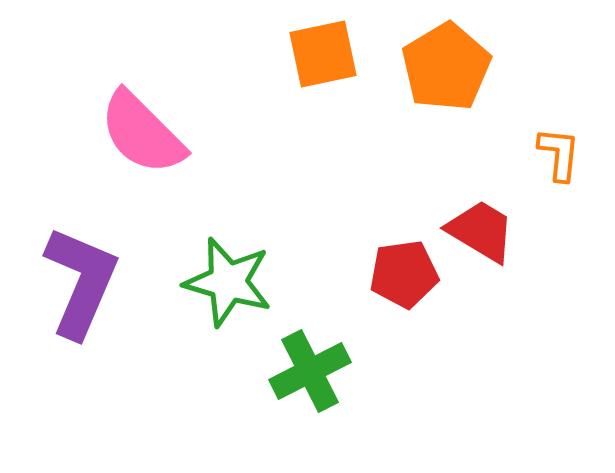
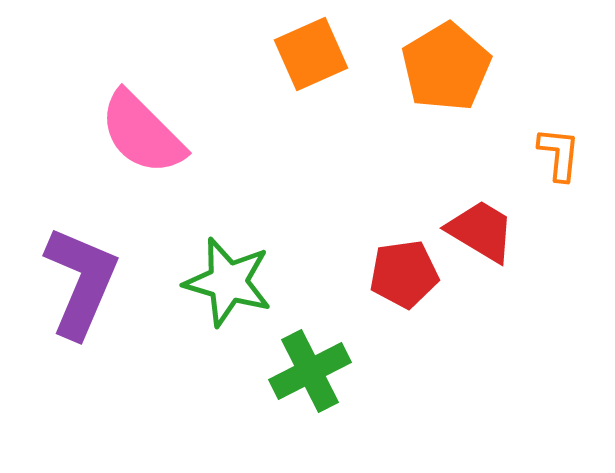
orange square: moved 12 px left; rotated 12 degrees counterclockwise
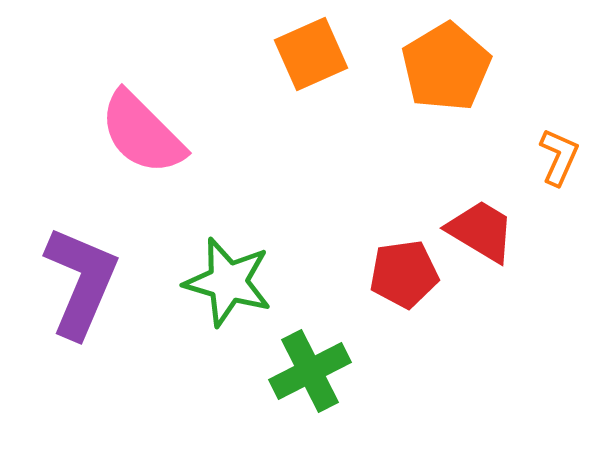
orange L-shape: moved 3 px down; rotated 18 degrees clockwise
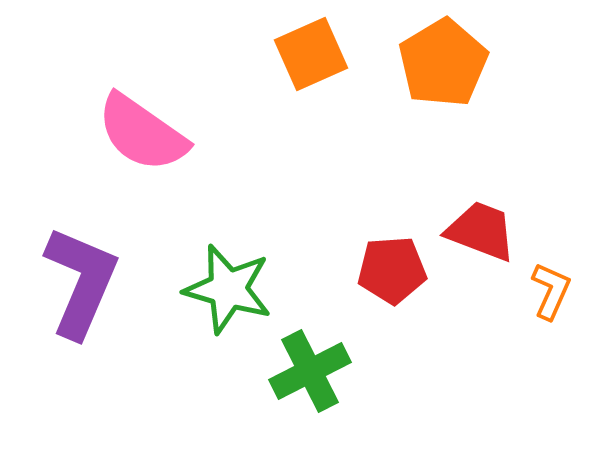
orange pentagon: moved 3 px left, 4 px up
pink semicircle: rotated 10 degrees counterclockwise
orange L-shape: moved 8 px left, 134 px down
red trapezoid: rotated 10 degrees counterclockwise
red pentagon: moved 12 px left, 4 px up; rotated 4 degrees clockwise
green star: moved 7 px down
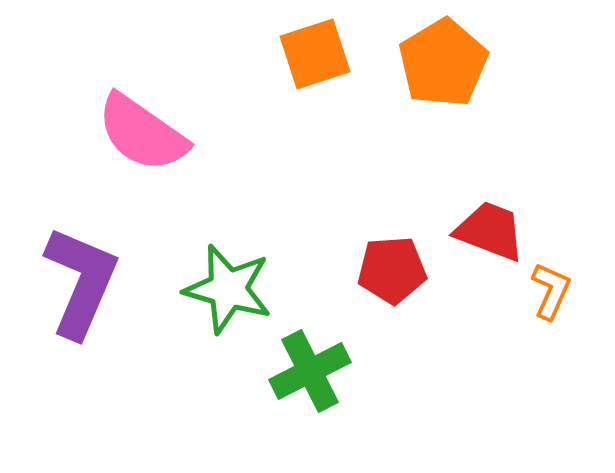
orange square: moved 4 px right; rotated 6 degrees clockwise
red trapezoid: moved 9 px right
